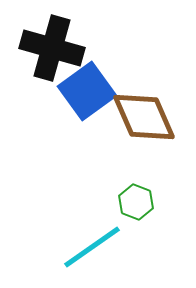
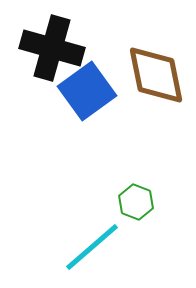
brown diamond: moved 12 px right, 42 px up; rotated 12 degrees clockwise
cyan line: rotated 6 degrees counterclockwise
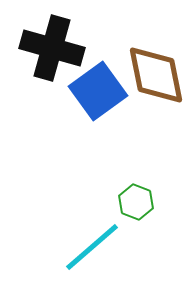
blue square: moved 11 px right
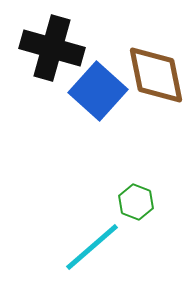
blue square: rotated 12 degrees counterclockwise
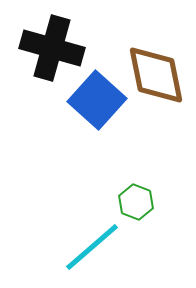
blue square: moved 1 px left, 9 px down
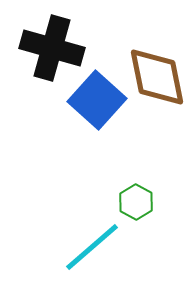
brown diamond: moved 1 px right, 2 px down
green hexagon: rotated 8 degrees clockwise
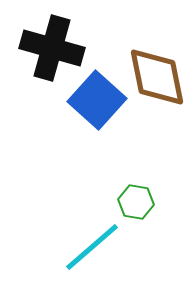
green hexagon: rotated 20 degrees counterclockwise
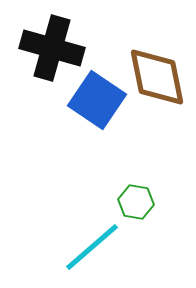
blue square: rotated 8 degrees counterclockwise
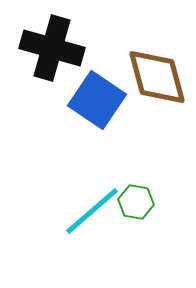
brown diamond: rotated 4 degrees counterclockwise
cyan line: moved 36 px up
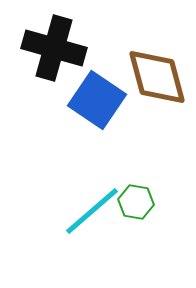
black cross: moved 2 px right
